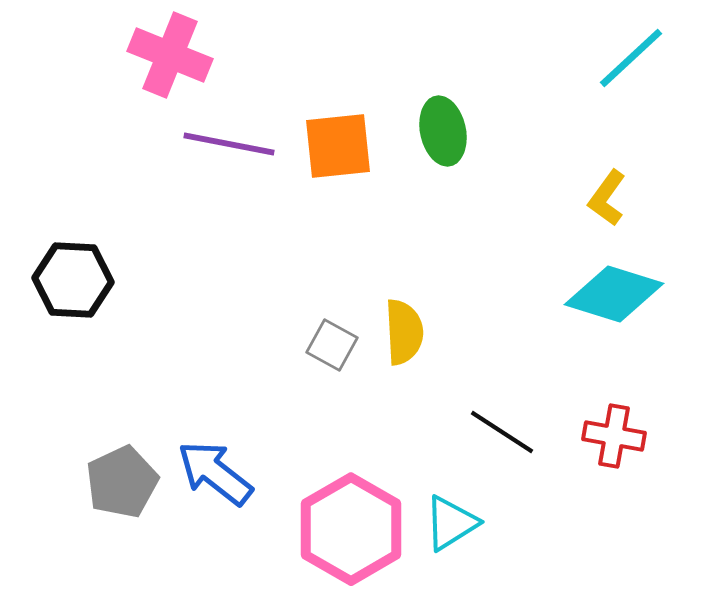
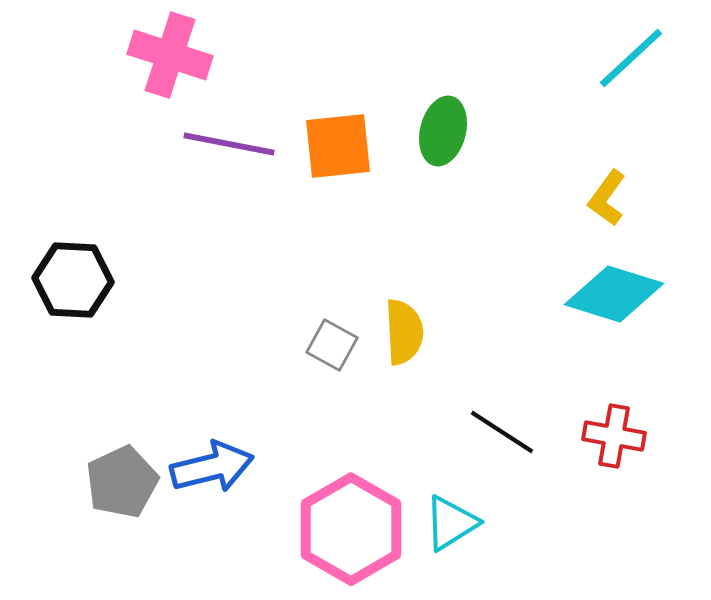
pink cross: rotated 4 degrees counterclockwise
green ellipse: rotated 26 degrees clockwise
blue arrow: moved 3 px left, 6 px up; rotated 128 degrees clockwise
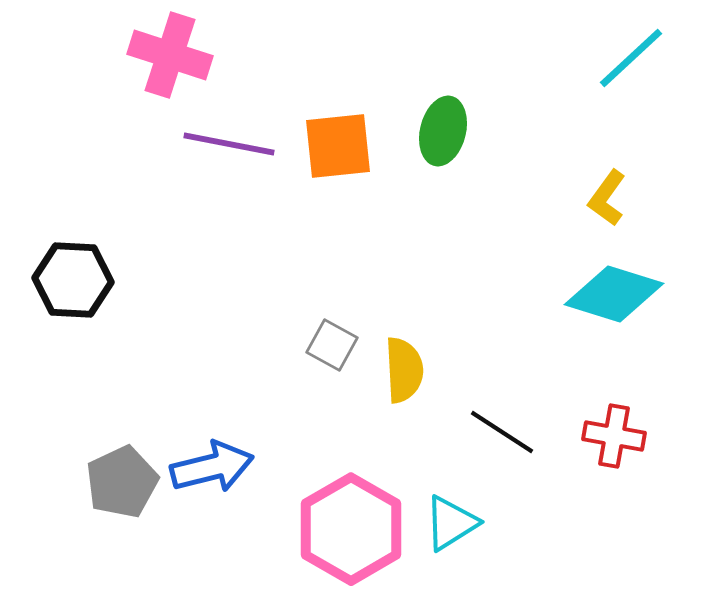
yellow semicircle: moved 38 px down
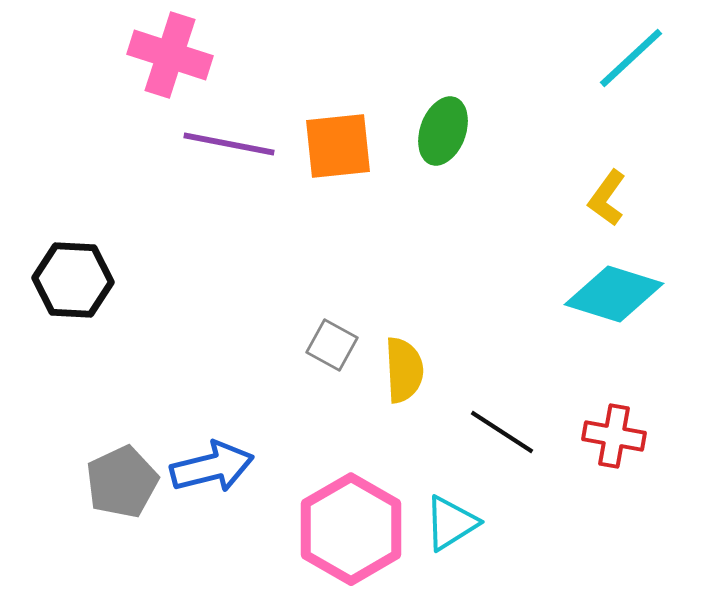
green ellipse: rotated 6 degrees clockwise
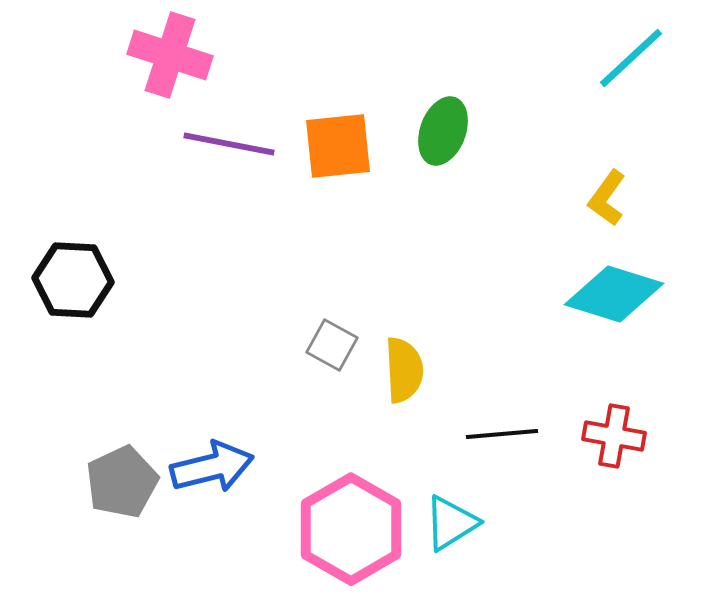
black line: moved 2 px down; rotated 38 degrees counterclockwise
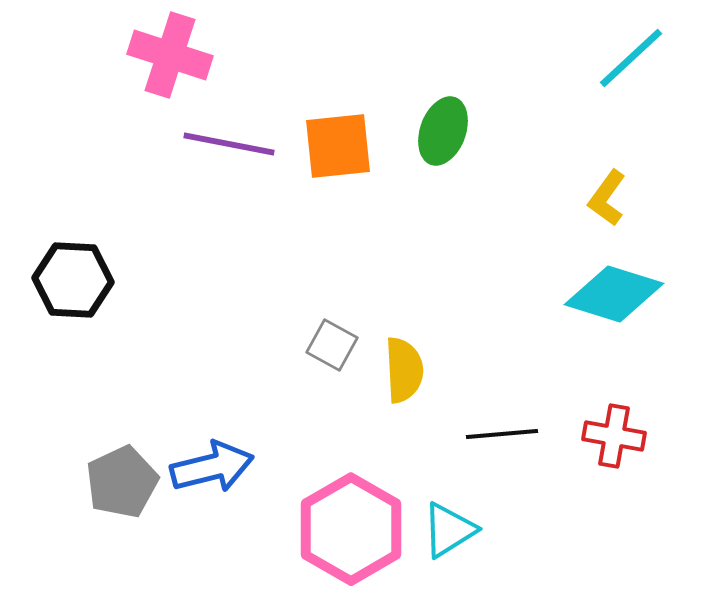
cyan triangle: moved 2 px left, 7 px down
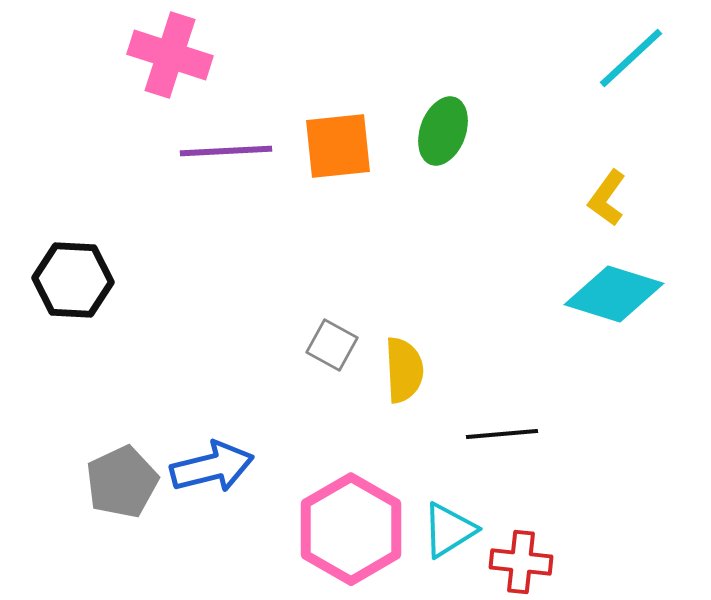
purple line: moved 3 px left, 7 px down; rotated 14 degrees counterclockwise
red cross: moved 93 px left, 126 px down; rotated 4 degrees counterclockwise
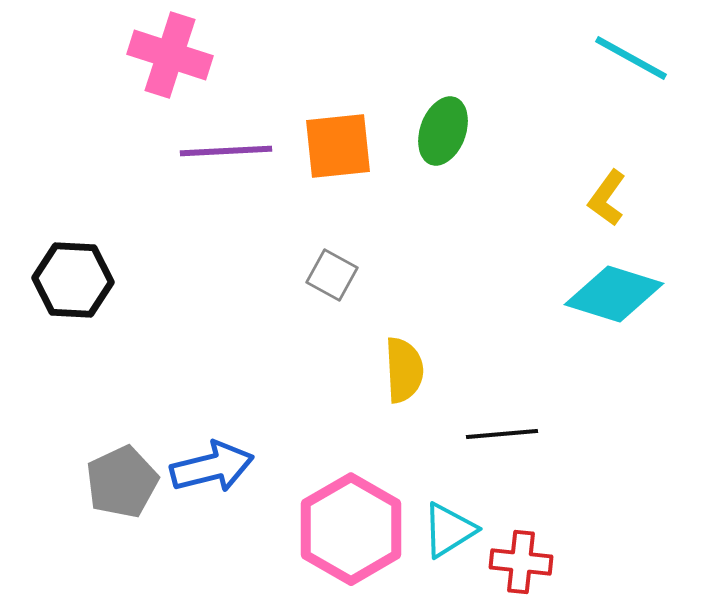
cyan line: rotated 72 degrees clockwise
gray square: moved 70 px up
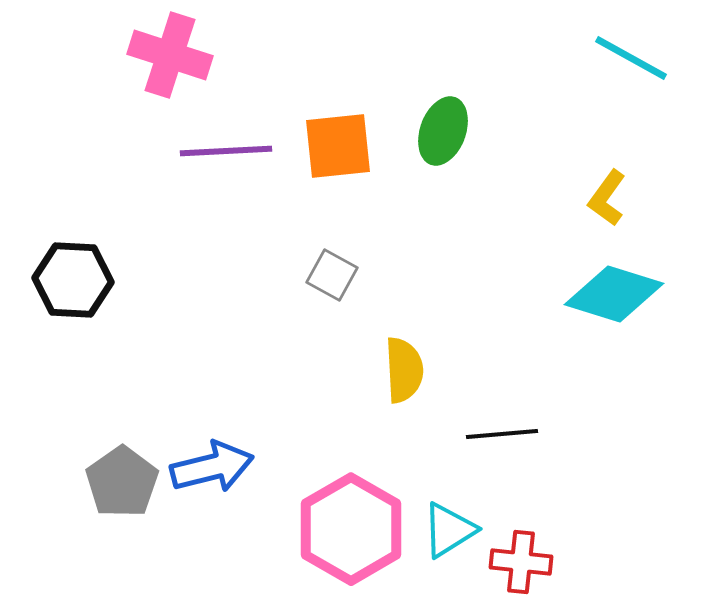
gray pentagon: rotated 10 degrees counterclockwise
